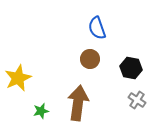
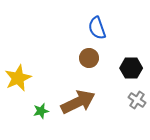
brown circle: moved 1 px left, 1 px up
black hexagon: rotated 10 degrees counterclockwise
brown arrow: moved 1 px up; rotated 56 degrees clockwise
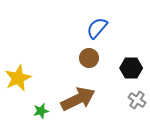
blue semicircle: rotated 60 degrees clockwise
brown arrow: moved 3 px up
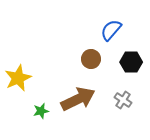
blue semicircle: moved 14 px right, 2 px down
brown circle: moved 2 px right, 1 px down
black hexagon: moved 6 px up
gray cross: moved 14 px left
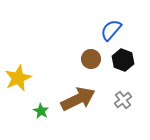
black hexagon: moved 8 px left, 2 px up; rotated 20 degrees clockwise
gray cross: rotated 18 degrees clockwise
green star: rotated 28 degrees counterclockwise
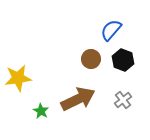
yellow star: rotated 16 degrees clockwise
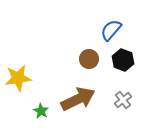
brown circle: moved 2 px left
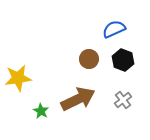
blue semicircle: moved 3 px right, 1 px up; rotated 25 degrees clockwise
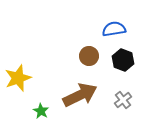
blue semicircle: rotated 15 degrees clockwise
brown circle: moved 3 px up
yellow star: rotated 12 degrees counterclockwise
brown arrow: moved 2 px right, 4 px up
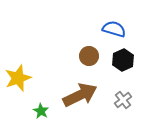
blue semicircle: rotated 25 degrees clockwise
black hexagon: rotated 15 degrees clockwise
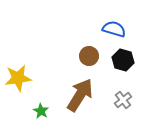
black hexagon: rotated 20 degrees counterclockwise
yellow star: rotated 12 degrees clockwise
brown arrow: rotated 32 degrees counterclockwise
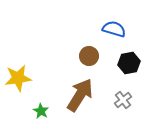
black hexagon: moved 6 px right, 3 px down; rotated 25 degrees counterclockwise
